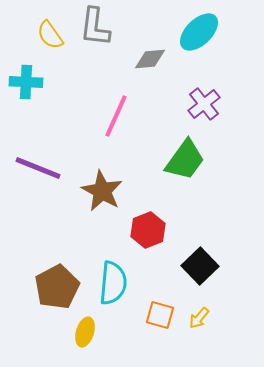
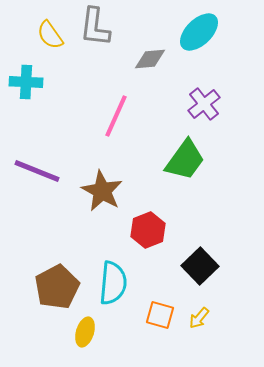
purple line: moved 1 px left, 3 px down
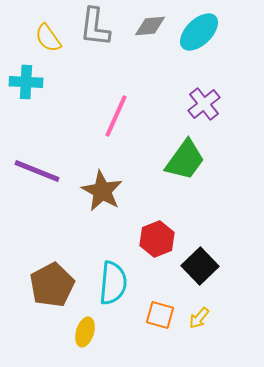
yellow semicircle: moved 2 px left, 3 px down
gray diamond: moved 33 px up
red hexagon: moved 9 px right, 9 px down
brown pentagon: moved 5 px left, 2 px up
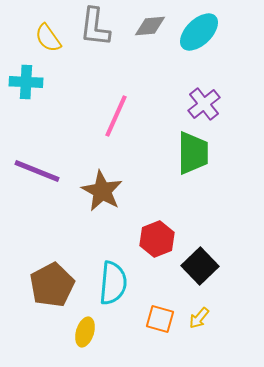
green trapezoid: moved 8 px right, 7 px up; rotated 36 degrees counterclockwise
orange square: moved 4 px down
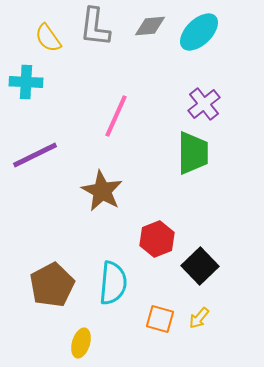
purple line: moved 2 px left, 16 px up; rotated 48 degrees counterclockwise
yellow ellipse: moved 4 px left, 11 px down
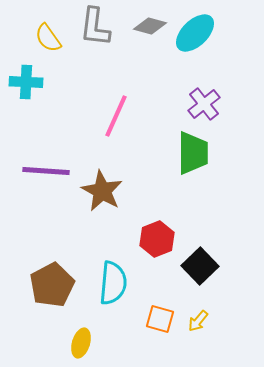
gray diamond: rotated 20 degrees clockwise
cyan ellipse: moved 4 px left, 1 px down
purple line: moved 11 px right, 16 px down; rotated 30 degrees clockwise
yellow arrow: moved 1 px left, 3 px down
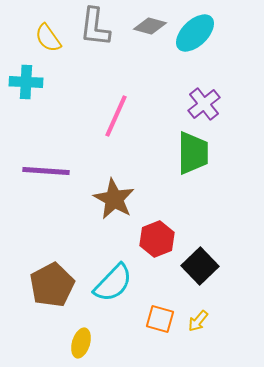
brown star: moved 12 px right, 8 px down
cyan semicircle: rotated 39 degrees clockwise
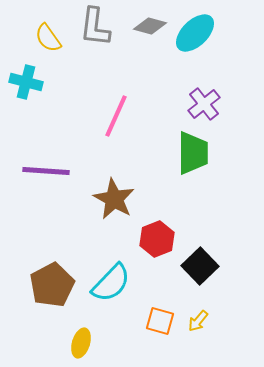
cyan cross: rotated 12 degrees clockwise
cyan semicircle: moved 2 px left
orange square: moved 2 px down
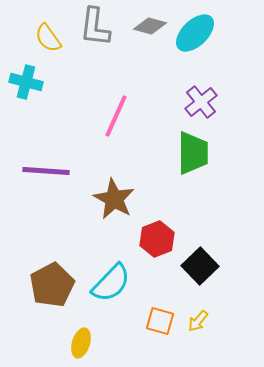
purple cross: moved 3 px left, 2 px up
